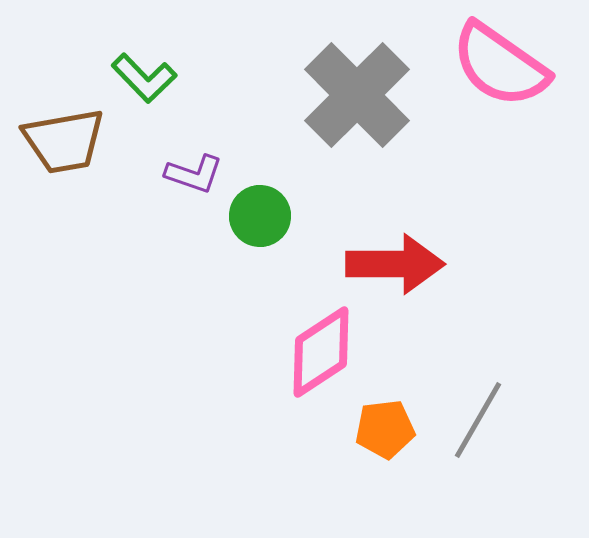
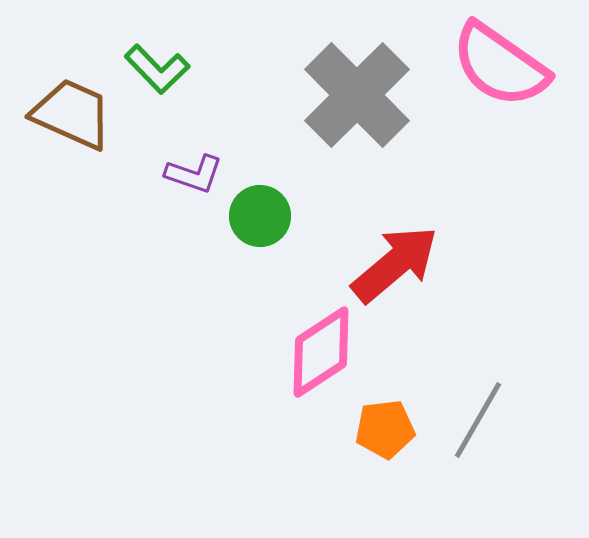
green L-shape: moved 13 px right, 9 px up
brown trapezoid: moved 8 px right, 27 px up; rotated 146 degrees counterclockwise
red arrow: rotated 40 degrees counterclockwise
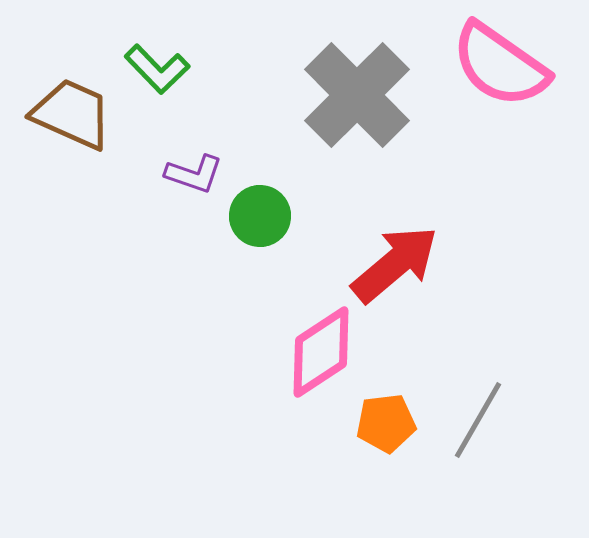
orange pentagon: moved 1 px right, 6 px up
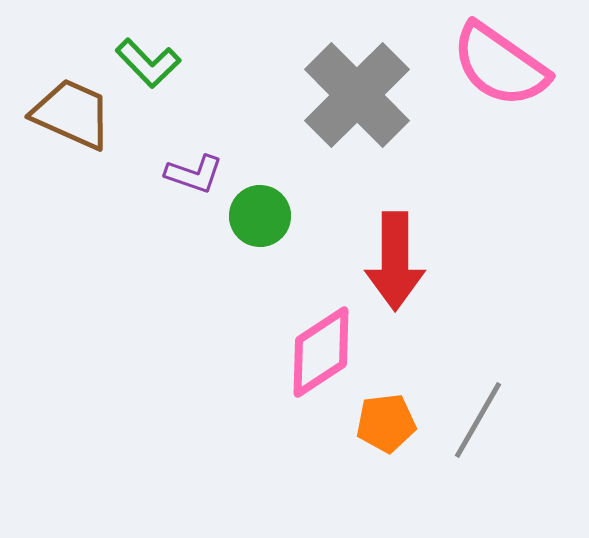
green L-shape: moved 9 px left, 6 px up
red arrow: moved 3 px up; rotated 130 degrees clockwise
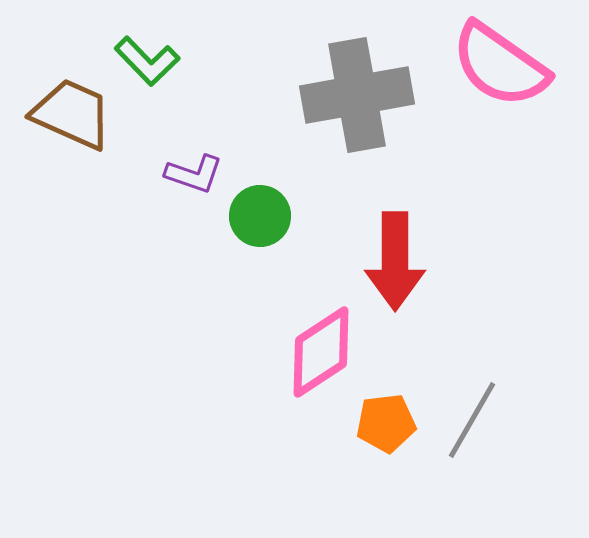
green L-shape: moved 1 px left, 2 px up
gray cross: rotated 35 degrees clockwise
gray line: moved 6 px left
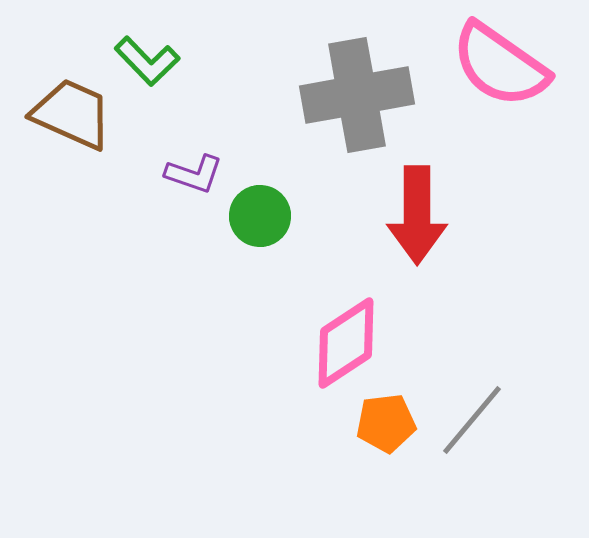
red arrow: moved 22 px right, 46 px up
pink diamond: moved 25 px right, 9 px up
gray line: rotated 10 degrees clockwise
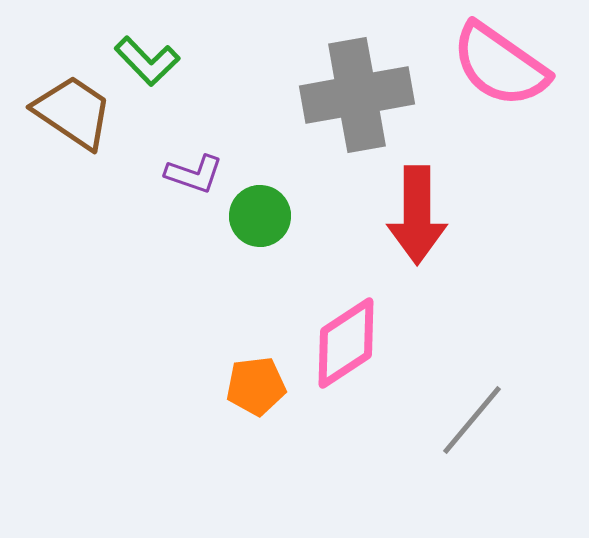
brown trapezoid: moved 1 px right, 2 px up; rotated 10 degrees clockwise
orange pentagon: moved 130 px left, 37 px up
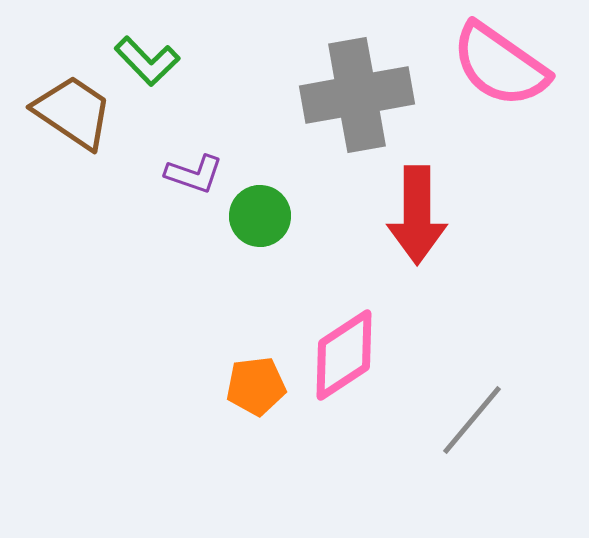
pink diamond: moved 2 px left, 12 px down
